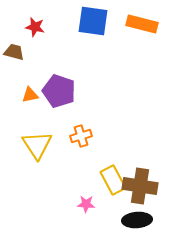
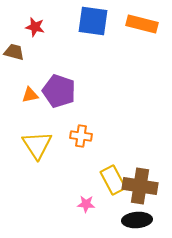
orange cross: rotated 25 degrees clockwise
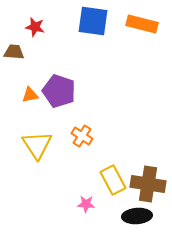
brown trapezoid: rotated 10 degrees counterclockwise
orange cross: moved 1 px right; rotated 25 degrees clockwise
brown cross: moved 8 px right, 2 px up
black ellipse: moved 4 px up
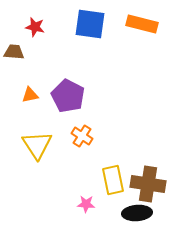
blue square: moved 3 px left, 3 px down
purple pentagon: moved 9 px right, 5 px down; rotated 8 degrees clockwise
yellow rectangle: rotated 16 degrees clockwise
black ellipse: moved 3 px up
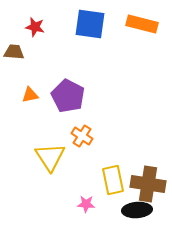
yellow triangle: moved 13 px right, 12 px down
black ellipse: moved 3 px up
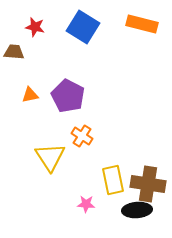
blue square: moved 7 px left, 3 px down; rotated 24 degrees clockwise
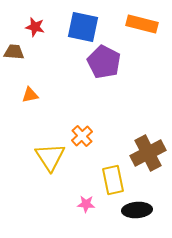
blue square: rotated 20 degrees counterclockwise
purple pentagon: moved 36 px right, 34 px up
orange cross: rotated 15 degrees clockwise
brown cross: moved 31 px up; rotated 36 degrees counterclockwise
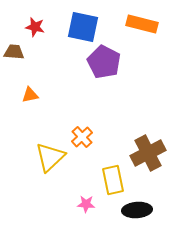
orange cross: moved 1 px down
yellow triangle: rotated 20 degrees clockwise
